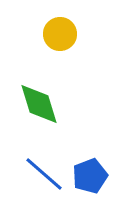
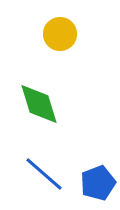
blue pentagon: moved 8 px right, 7 px down
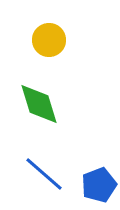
yellow circle: moved 11 px left, 6 px down
blue pentagon: moved 1 px right, 2 px down
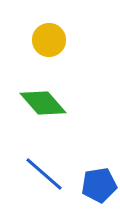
green diamond: moved 4 px right, 1 px up; rotated 24 degrees counterclockwise
blue pentagon: rotated 12 degrees clockwise
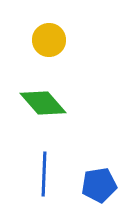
blue line: rotated 51 degrees clockwise
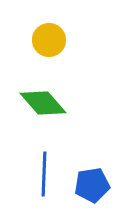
blue pentagon: moved 7 px left
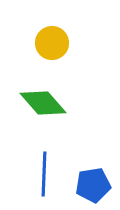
yellow circle: moved 3 px right, 3 px down
blue pentagon: moved 1 px right
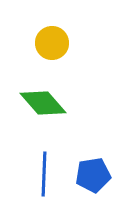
blue pentagon: moved 10 px up
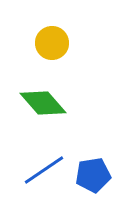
blue line: moved 4 px up; rotated 54 degrees clockwise
